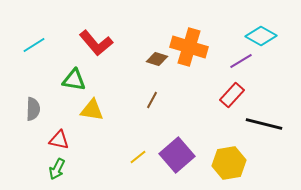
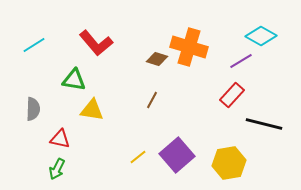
red triangle: moved 1 px right, 1 px up
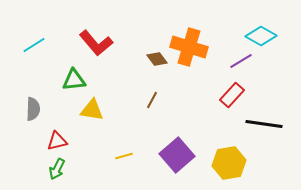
brown diamond: rotated 35 degrees clockwise
green triangle: rotated 15 degrees counterclockwise
black line: rotated 6 degrees counterclockwise
red triangle: moved 3 px left, 2 px down; rotated 25 degrees counterclockwise
yellow line: moved 14 px left, 1 px up; rotated 24 degrees clockwise
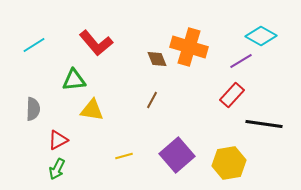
brown diamond: rotated 15 degrees clockwise
red triangle: moved 1 px right, 1 px up; rotated 15 degrees counterclockwise
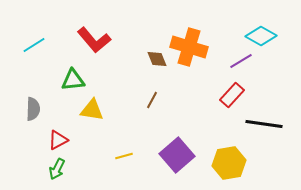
red L-shape: moved 2 px left, 3 px up
green triangle: moved 1 px left
